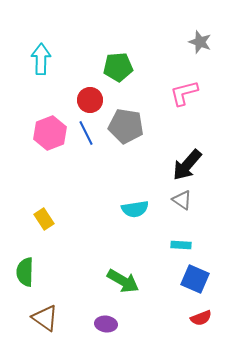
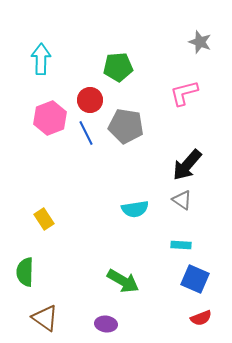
pink hexagon: moved 15 px up
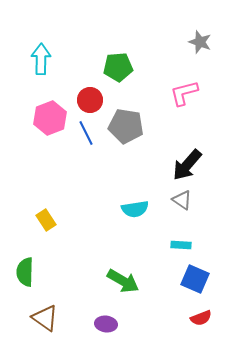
yellow rectangle: moved 2 px right, 1 px down
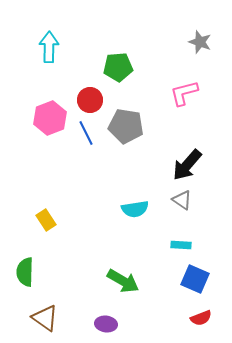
cyan arrow: moved 8 px right, 12 px up
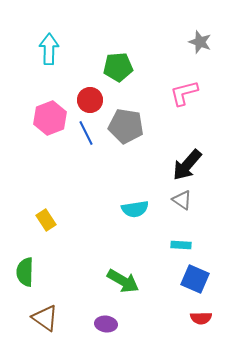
cyan arrow: moved 2 px down
red semicircle: rotated 20 degrees clockwise
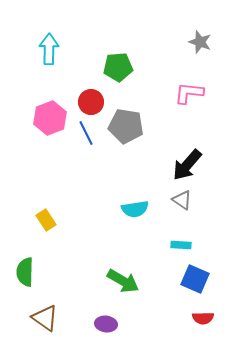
pink L-shape: moved 5 px right; rotated 20 degrees clockwise
red circle: moved 1 px right, 2 px down
red semicircle: moved 2 px right
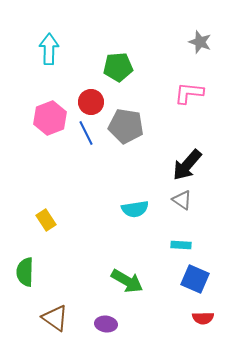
green arrow: moved 4 px right
brown triangle: moved 10 px right
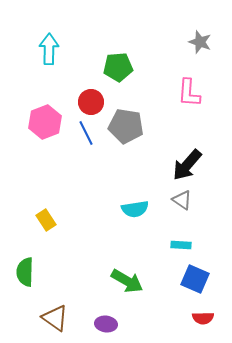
pink L-shape: rotated 92 degrees counterclockwise
pink hexagon: moved 5 px left, 4 px down
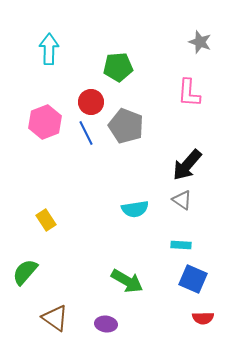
gray pentagon: rotated 12 degrees clockwise
green semicircle: rotated 40 degrees clockwise
blue square: moved 2 px left
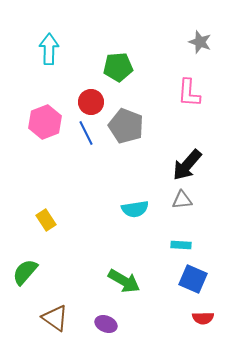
gray triangle: rotated 40 degrees counterclockwise
green arrow: moved 3 px left
purple ellipse: rotated 15 degrees clockwise
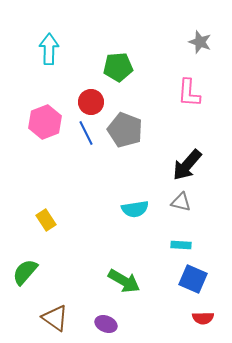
gray pentagon: moved 1 px left, 4 px down
gray triangle: moved 1 px left, 2 px down; rotated 20 degrees clockwise
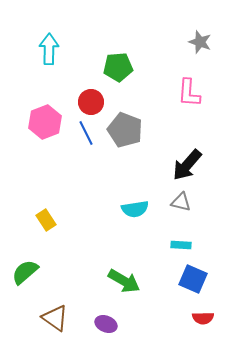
green semicircle: rotated 8 degrees clockwise
